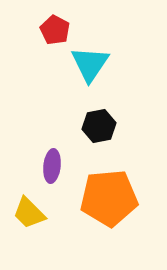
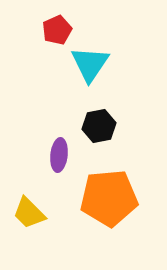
red pentagon: moved 2 px right; rotated 20 degrees clockwise
purple ellipse: moved 7 px right, 11 px up
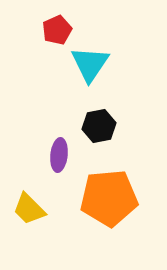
yellow trapezoid: moved 4 px up
